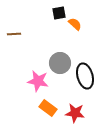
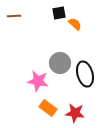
brown line: moved 18 px up
black ellipse: moved 2 px up
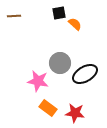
black ellipse: rotated 75 degrees clockwise
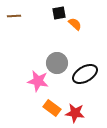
gray circle: moved 3 px left
orange rectangle: moved 4 px right
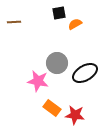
brown line: moved 6 px down
orange semicircle: rotated 72 degrees counterclockwise
black ellipse: moved 1 px up
red star: moved 2 px down
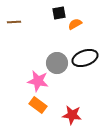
black ellipse: moved 15 px up; rotated 10 degrees clockwise
orange rectangle: moved 14 px left, 3 px up
red star: moved 3 px left
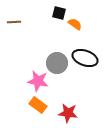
black square: rotated 24 degrees clockwise
orange semicircle: rotated 64 degrees clockwise
black ellipse: rotated 40 degrees clockwise
red star: moved 4 px left, 2 px up
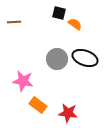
gray circle: moved 4 px up
pink star: moved 15 px left
